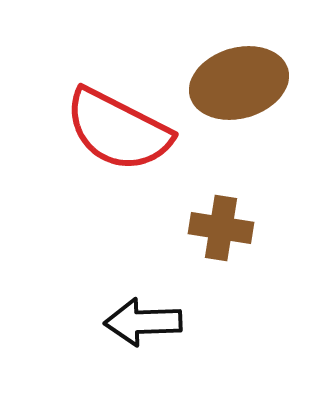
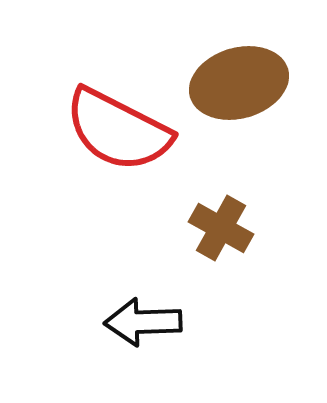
brown cross: rotated 20 degrees clockwise
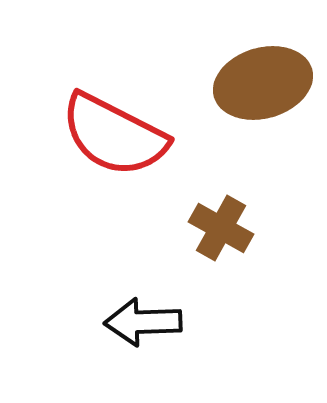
brown ellipse: moved 24 px right
red semicircle: moved 4 px left, 5 px down
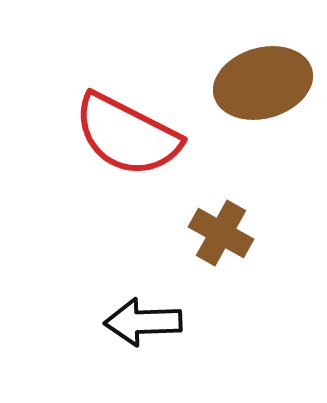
red semicircle: moved 13 px right
brown cross: moved 5 px down
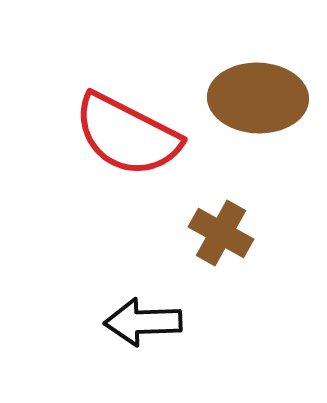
brown ellipse: moved 5 px left, 15 px down; rotated 18 degrees clockwise
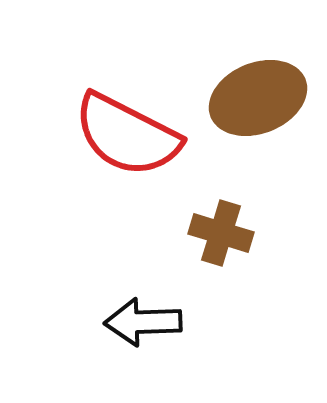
brown ellipse: rotated 24 degrees counterclockwise
brown cross: rotated 12 degrees counterclockwise
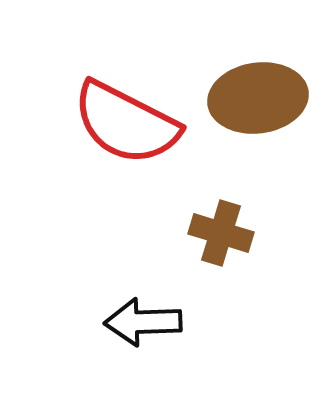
brown ellipse: rotated 14 degrees clockwise
red semicircle: moved 1 px left, 12 px up
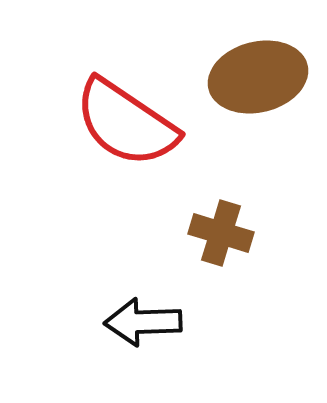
brown ellipse: moved 21 px up; rotated 6 degrees counterclockwise
red semicircle: rotated 7 degrees clockwise
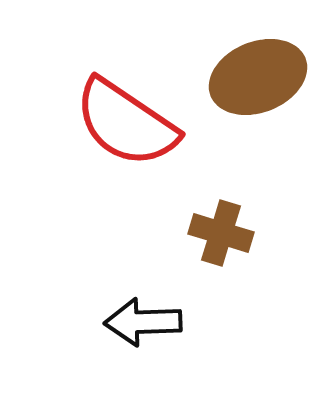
brown ellipse: rotated 8 degrees counterclockwise
